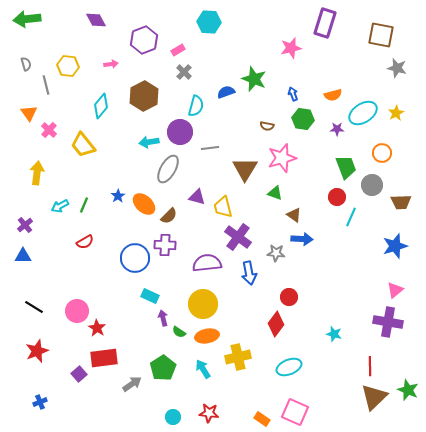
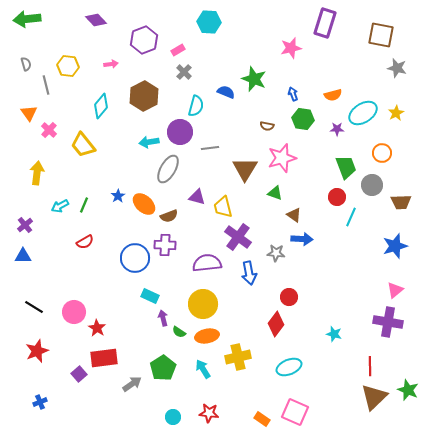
purple diamond at (96, 20): rotated 15 degrees counterclockwise
blue semicircle at (226, 92): rotated 42 degrees clockwise
brown semicircle at (169, 216): rotated 24 degrees clockwise
pink circle at (77, 311): moved 3 px left, 1 px down
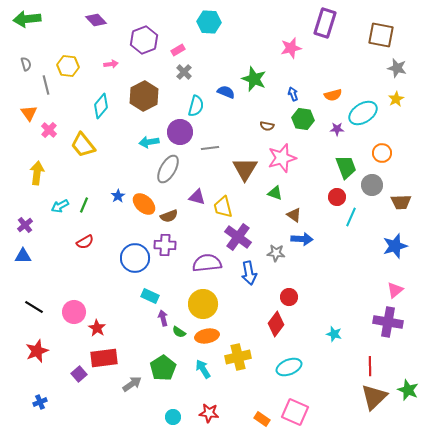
yellow star at (396, 113): moved 14 px up
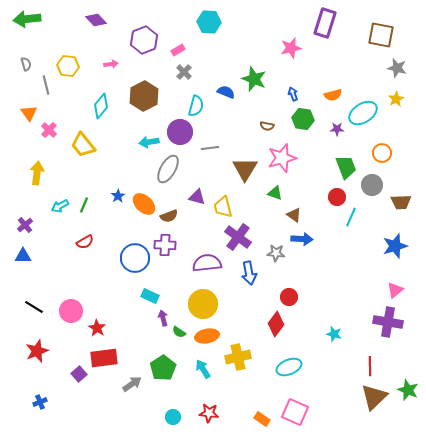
pink circle at (74, 312): moved 3 px left, 1 px up
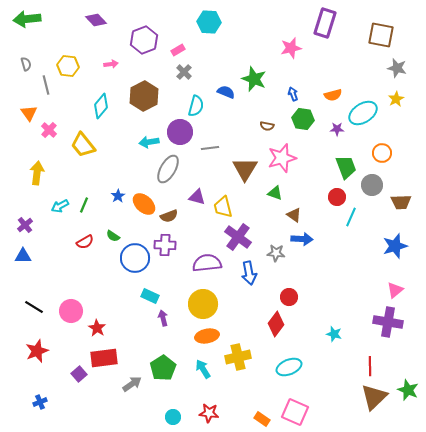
green semicircle at (179, 332): moved 66 px left, 96 px up
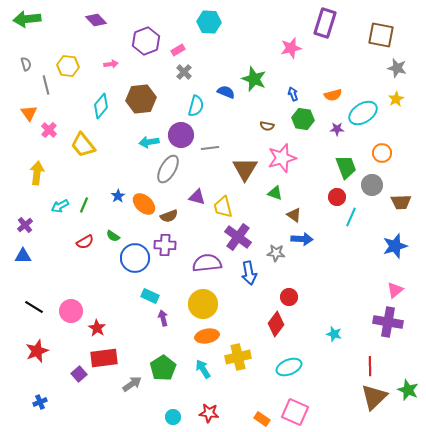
purple hexagon at (144, 40): moved 2 px right, 1 px down
brown hexagon at (144, 96): moved 3 px left, 3 px down; rotated 20 degrees clockwise
purple circle at (180, 132): moved 1 px right, 3 px down
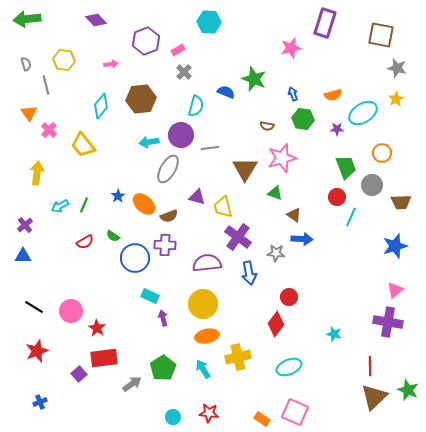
yellow hexagon at (68, 66): moved 4 px left, 6 px up
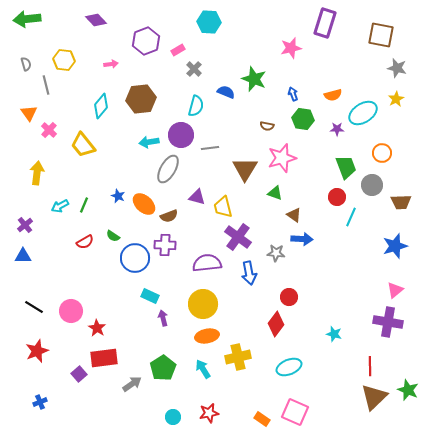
gray cross at (184, 72): moved 10 px right, 3 px up
blue star at (118, 196): rotated 16 degrees counterclockwise
red star at (209, 413): rotated 18 degrees counterclockwise
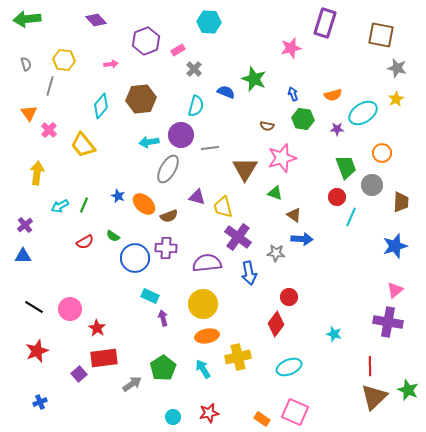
gray line at (46, 85): moved 4 px right, 1 px down; rotated 30 degrees clockwise
brown trapezoid at (401, 202): rotated 85 degrees counterclockwise
purple cross at (165, 245): moved 1 px right, 3 px down
pink circle at (71, 311): moved 1 px left, 2 px up
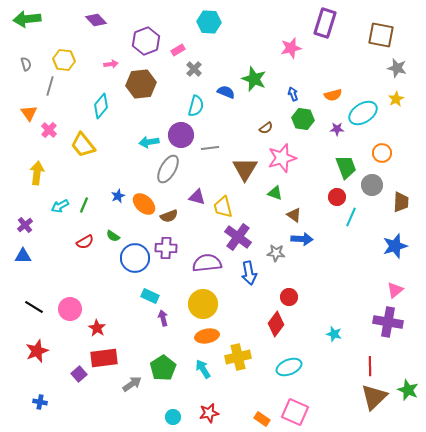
brown hexagon at (141, 99): moved 15 px up
brown semicircle at (267, 126): moved 1 px left, 2 px down; rotated 48 degrees counterclockwise
blue star at (118, 196): rotated 24 degrees clockwise
blue cross at (40, 402): rotated 32 degrees clockwise
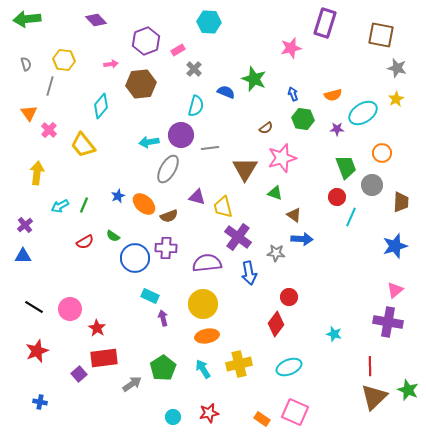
yellow cross at (238, 357): moved 1 px right, 7 px down
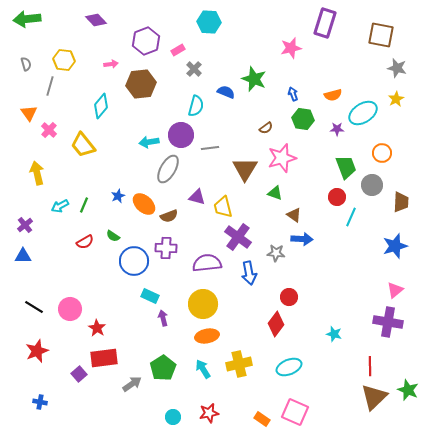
yellow arrow at (37, 173): rotated 20 degrees counterclockwise
blue circle at (135, 258): moved 1 px left, 3 px down
